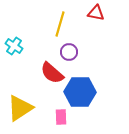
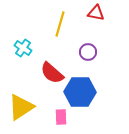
cyan cross: moved 9 px right, 2 px down
purple circle: moved 19 px right
yellow triangle: moved 1 px right, 1 px up
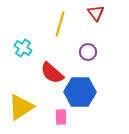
red triangle: rotated 42 degrees clockwise
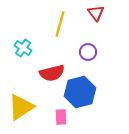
red semicircle: rotated 55 degrees counterclockwise
blue hexagon: rotated 16 degrees counterclockwise
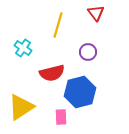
yellow line: moved 2 px left, 1 px down
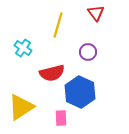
blue hexagon: rotated 20 degrees counterclockwise
pink rectangle: moved 1 px down
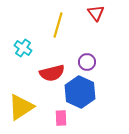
purple circle: moved 1 px left, 10 px down
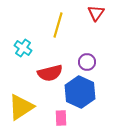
red triangle: rotated 12 degrees clockwise
red semicircle: moved 2 px left
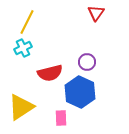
yellow line: moved 31 px left, 3 px up; rotated 10 degrees clockwise
cyan cross: rotated 30 degrees clockwise
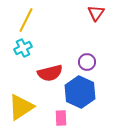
yellow line: moved 1 px left, 2 px up
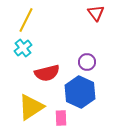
red triangle: rotated 12 degrees counterclockwise
cyan cross: rotated 12 degrees counterclockwise
red semicircle: moved 3 px left
yellow triangle: moved 10 px right
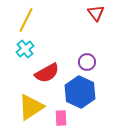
cyan cross: moved 2 px right, 1 px down
red semicircle: rotated 15 degrees counterclockwise
